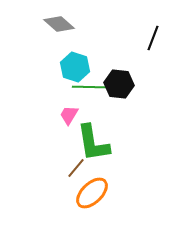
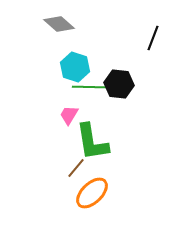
green L-shape: moved 1 px left, 1 px up
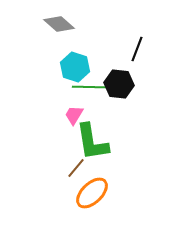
black line: moved 16 px left, 11 px down
pink trapezoid: moved 5 px right
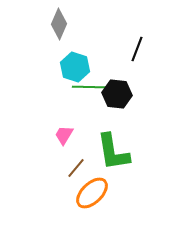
gray diamond: rotated 72 degrees clockwise
black hexagon: moved 2 px left, 10 px down
pink trapezoid: moved 10 px left, 20 px down
green L-shape: moved 21 px right, 10 px down
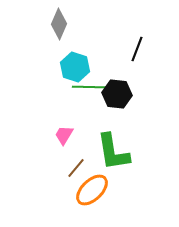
orange ellipse: moved 3 px up
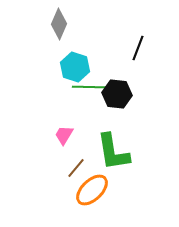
black line: moved 1 px right, 1 px up
